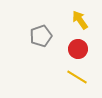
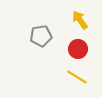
gray pentagon: rotated 10 degrees clockwise
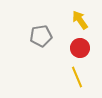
red circle: moved 2 px right, 1 px up
yellow line: rotated 35 degrees clockwise
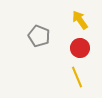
gray pentagon: moved 2 px left; rotated 30 degrees clockwise
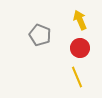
yellow arrow: rotated 12 degrees clockwise
gray pentagon: moved 1 px right, 1 px up
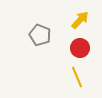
yellow arrow: rotated 66 degrees clockwise
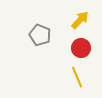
red circle: moved 1 px right
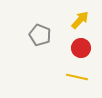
yellow line: rotated 55 degrees counterclockwise
